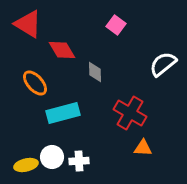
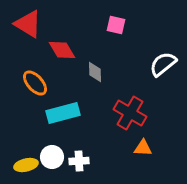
pink square: rotated 24 degrees counterclockwise
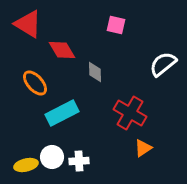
cyan rectangle: moved 1 px left; rotated 12 degrees counterclockwise
orange triangle: rotated 36 degrees counterclockwise
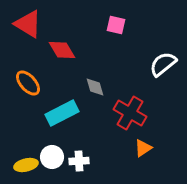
gray diamond: moved 15 px down; rotated 15 degrees counterclockwise
orange ellipse: moved 7 px left
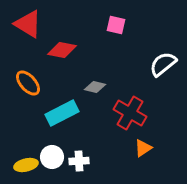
red diamond: rotated 48 degrees counterclockwise
gray diamond: rotated 60 degrees counterclockwise
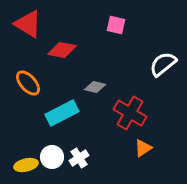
white cross: moved 3 px up; rotated 30 degrees counterclockwise
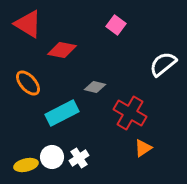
pink square: rotated 24 degrees clockwise
